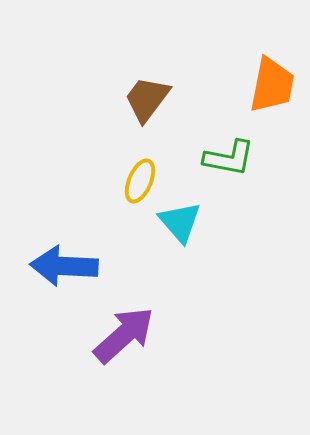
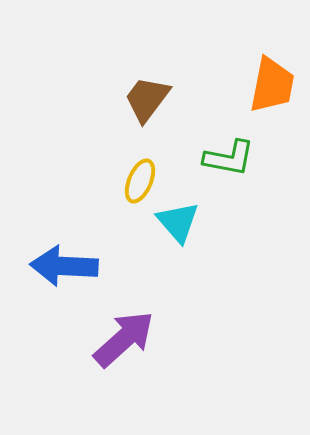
cyan triangle: moved 2 px left
purple arrow: moved 4 px down
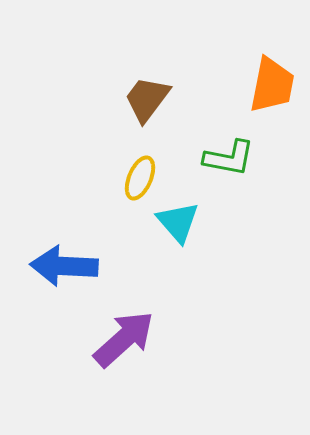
yellow ellipse: moved 3 px up
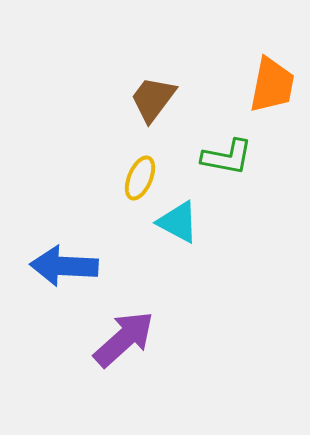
brown trapezoid: moved 6 px right
green L-shape: moved 2 px left, 1 px up
cyan triangle: rotated 21 degrees counterclockwise
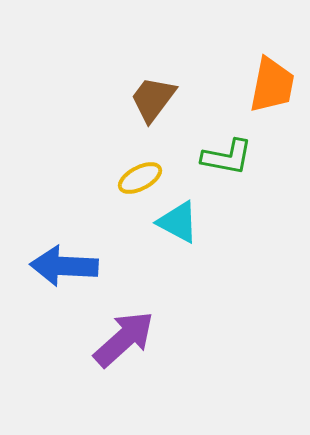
yellow ellipse: rotated 39 degrees clockwise
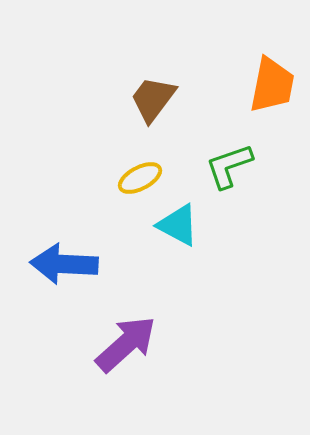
green L-shape: moved 2 px right, 9 px down; rotated 150 degrees clockwise
cyan triangle: moved 3 px down
blue arrow: moved 2 px up
purple arrow: moved 2 px right, 5 px down
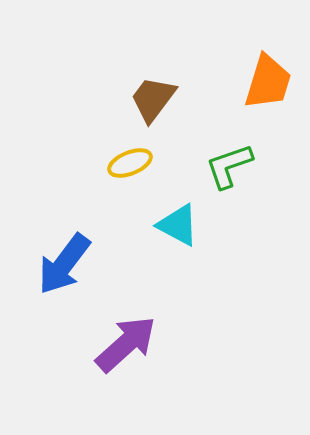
orange trapezoid: moved 4 px left, 3 px up; rotated 6 degrees clockwise
yellow ellipse: moved 10 px left, 15 px up; rotated 6 degrees clockwise
blue arrow: rotated 56 degrees counterclockwise
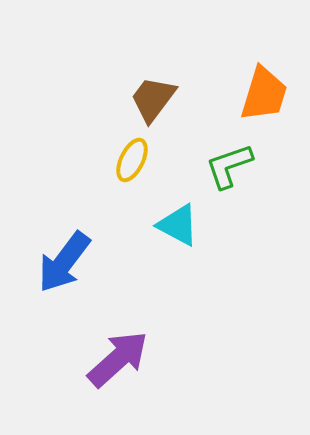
orange trapezoid: moved 4 px left, 12 px down
yellow ellipse: moved 2 px right, 3 px up; rotated 42 degrees counterclockwise
blue arrow: moved 2 px up
purple arrow: moved 8 px left, 15 px down
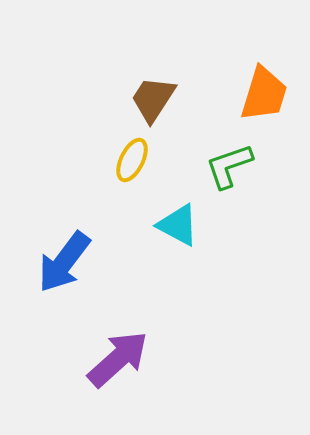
brown trapezoid: rotated 4 degrees counterclockwise
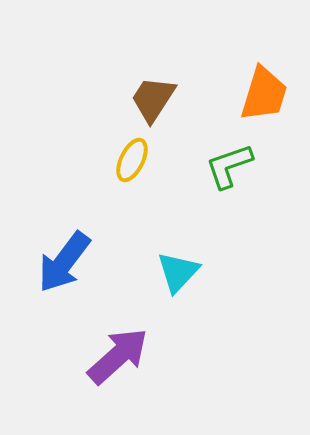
cyan triangle: moved 47 px down; rotated 45 degrees clockwise
purple arrow: moved 3 px up
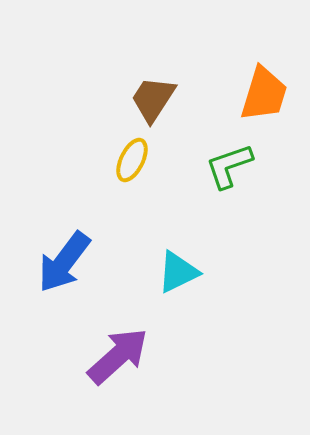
cyan triangle: rotated 21 degrees clockwise
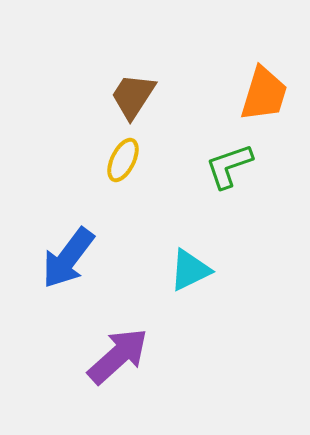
brown trapezoid: moved 20 px left, 3 px up
yellow ellipse: moved 9 px left
blue arrow: moved 4 px right, 4 px up
cyan triangle: moved 12 px right, 2 px up
